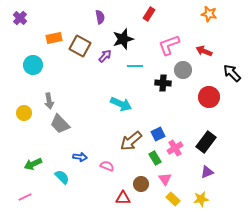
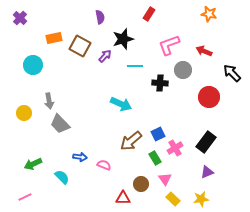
black cross: moved 3 px left
pink semicircle: moved 3 px left, 1 px up
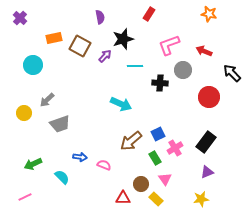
gray arrow: moved 2 px left, 1 px up; rotated 56 degrees clockwise
gray trapezoid: rotated 65 degrees counterclockwise
yellow rectangle: moved 17 px left
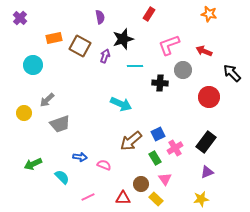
purple arrow: rotated 24 degrees counterclockwise
pink line: moved 63 px right
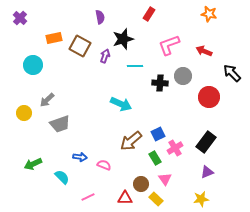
gray circle: moved 6 px down
red triangle: moved 2 px right
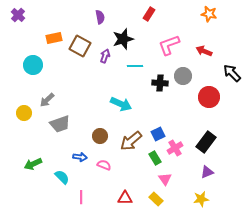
purple cross: moved 2 px left, 3 px up
brown circle: moved 41 px left, 48 px up
pink line: moved 7 px left; rotated 64 degrees counterclockwise
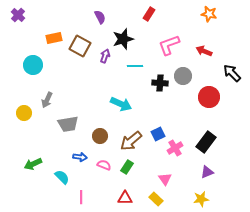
purple semicircle: rotated 16 degrees counterclockwise
gray arrow: rotated 21 degrees counterclockwise
gray trapezoid: moved 8 px right; rotated 10 degrees clockwise
green rectangle: moved 28 px left, 9 px down; rotated 64 degrees clockwise
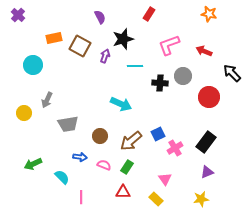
red triangle: moved 2 px left, 6 px up
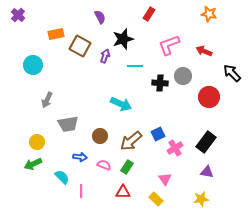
orange rectangle: moved 2 px right, 4 px up
yellow circle: moved 13 px right, 29 px down
purple triangle: rotated 32 degrees clockwise
pink line: moved 6 px up
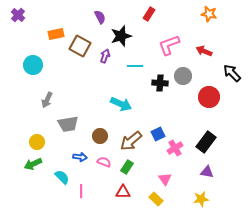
black star: moved 2 px left, 3 px up
pink semicircle: moved 3 px up
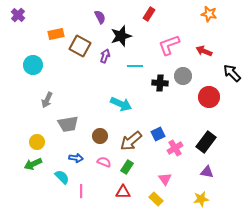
blue arrow: moved 4 px left, 1 px down
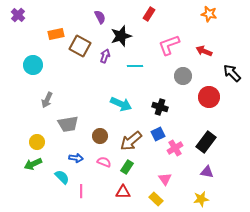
black cross: moved 24 px down; rotated 14 degrees clockwise
